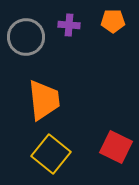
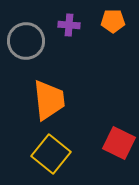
gray circle: moved 4 px down
orange trapezoid: moved 5 px right
red square: moved 3 px right, 4 px up
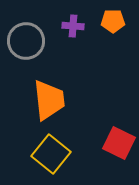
purple cross: moved 4 px right, 1 px down
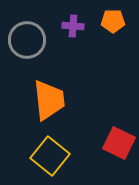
gray circle: moved 1 px right, 1 px up
yellow square: moved 1 px left, 2 px down
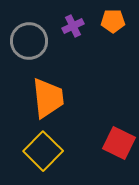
purple cross: rotated 30 degrees counterclockwise
gray circle: moved 2 px right, 1 px down
orange trapezoid: moved 1 px left, 2 px up
yellow square: moved 7 px left, 5 px up; rotated 6 degrees clockwise
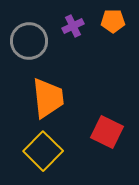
red square: moved 12 px left, 11 px up
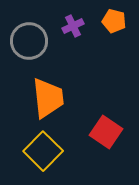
orange pentagon: moved 1 px right; rotated 15 degrees clockwise
red square: moved 1 px left; rotated 8 degrees clockwise
